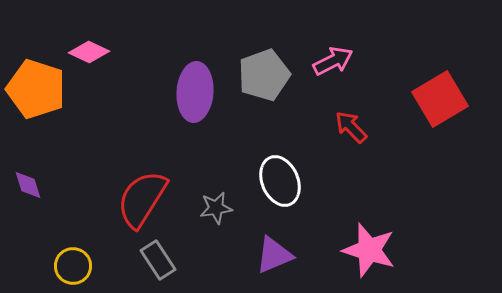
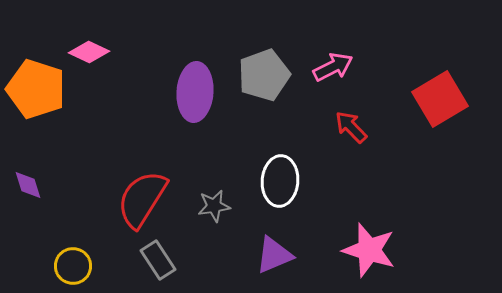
pink arrow: moved 6 px down
white ellipse: rotated 27 degrees clockwise
gray star: moved 2 px left, 2 px up
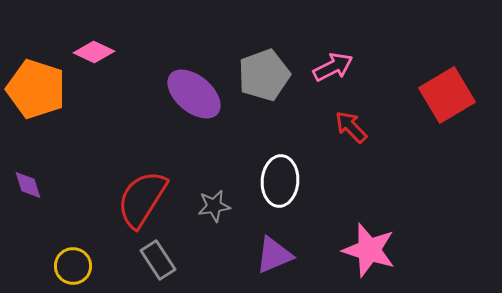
pink diamond: moved 5 px right
purple ellipse: moved 1 px left, 2 px down; rotated 54 degrees counterclockwise
red square: moved 7 px right, 4 px up
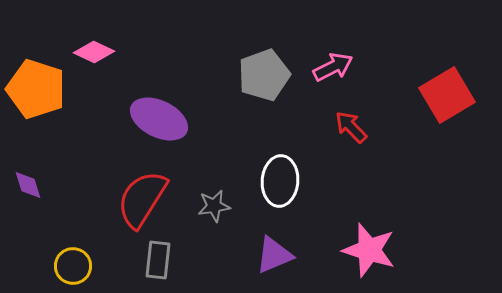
purple ellipse: moved 35 px left, 25 px down; rotated 14 degrees counterclockwise
gray rectangle: rotated 39 degrees clockwise
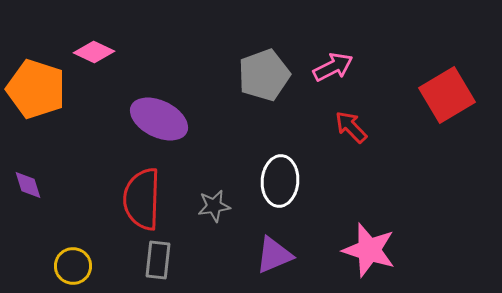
red semicircle: rotated 30 degrees counterclockwise
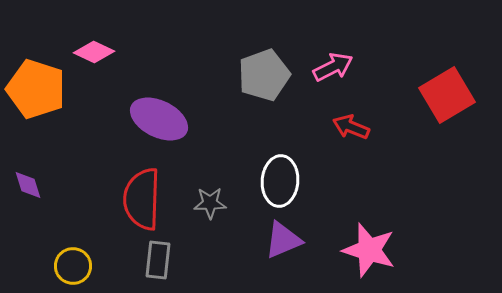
red arrow: rotated 24 degrees counterclockwise
gray star: moved 4 px left, 3 px up; rotated 8 degrees clockwise
purple triangle: moved 9 px right, 15 px up
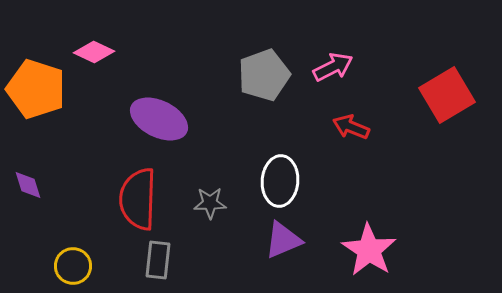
red semicircle: moved 4 px left
pink star: rotated 16 degrees clockwise
